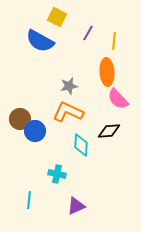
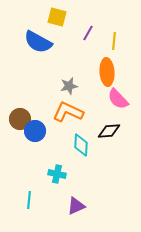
yellow square: rotated 12 degrees counterclockwise
blue semicircle: moved 2 px left, 1 px down
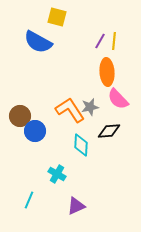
purple line: moved 12 px right, 8 px down
gray star: moved 21 px right, 21 px down
orange L-shape: moved 2 px right, 2 px up; rotated 32 degrees clockwise
brown circle: moved 3 px up
cyan cross: rotated 18 degrees clockwise
cyan line: rotated 18 degrees clockwise
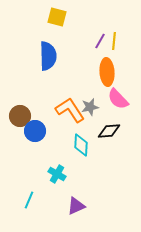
blue semicircle: moved 10 px right, 14 px down; rotated 120 degrees counterclockwise
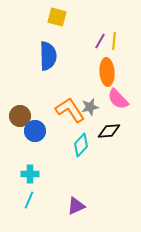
cyan diamond: rotated 40 degrees clockwise
cyan cross: moved 27 px left; rotated 30 degrees counterclockwise
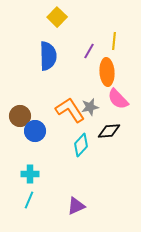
yellow square: rotated 30 degrees clockwise
purple line: moved 11 px left, 10 px down
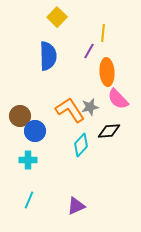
yellow line: moved 11 px left, 8 px up
cyan cross: moved 2 px left, 14 px up
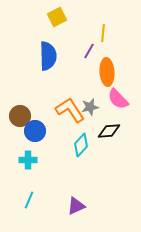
yellow square: rotated 18 degrees clockwise
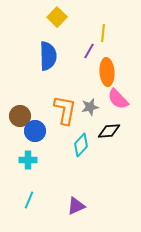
yellow square: rotated 18 degrees counterclockwise
orange L-shape: moved 5 px left; rotated 44 degrees clockwise
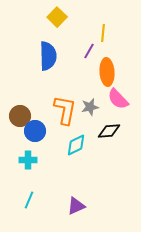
cyan diamond: moved 5 px left; rotated 20 degrees clockwise
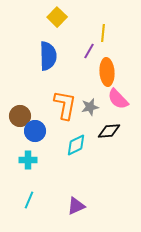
orange L-shape: moved 5 px up
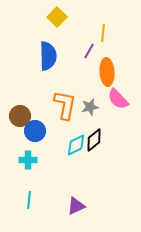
black diamond: moved 15 px left, 9 px down; rotated 35 degrees counterclockwise
cyan line: rotated 18 degrees counterclockwise
